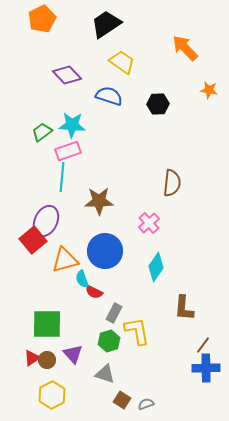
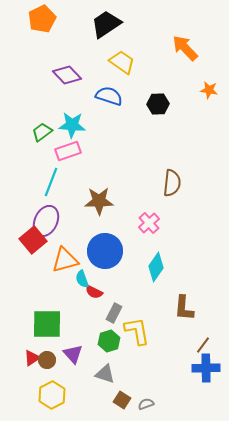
cyan line: moved 11 px left, 5 px down; rotated 16 degrees clockwise
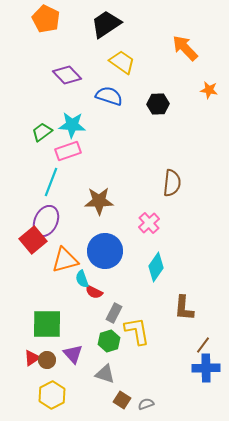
orange pentagon: moved 4 px right; rotated 20 degrees counterclockwise
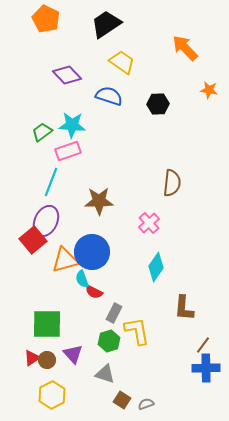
blue circle: moved 13 px left, 1 px down
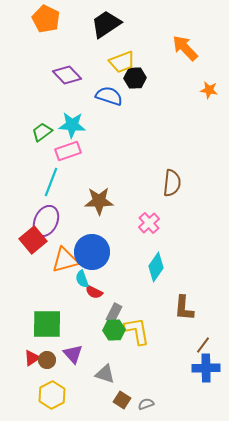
yellow trapezoid: rotated 124 degrees clockwise
black hexagon: moved 23 px left, 26 px up
green hexagon: moved 5 px right, 11 px up; rotated 15 degrees clockwise
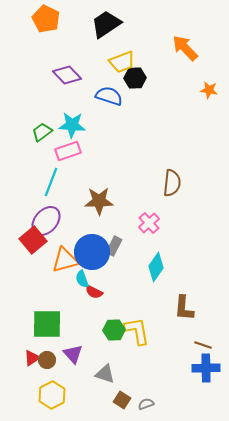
purple ellipse: rotated 16 degrees clockwise
gray rectangle: moved 67 px up
brown line: rotated 72 degrees clockwise
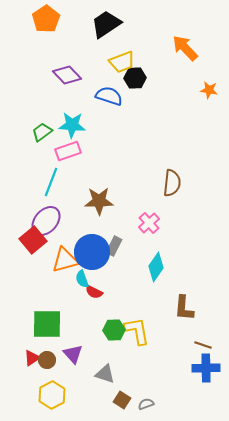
orange pentagon: rotated 12 degrees clockwise
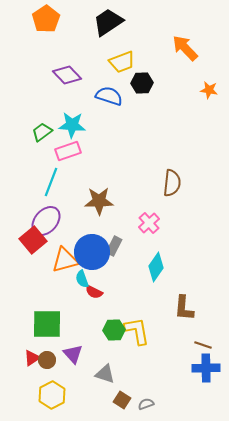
black trapezoid: moved 2 px right, 2 px up
black hexagon: moved 7 px right, 5 px down
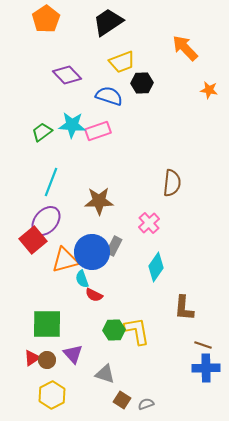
pink rectangle: moved 30 px right, 20 px up
red semicircle: moved 3 px down
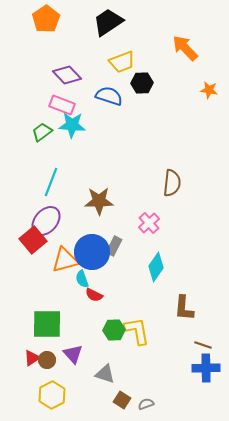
pink rectangle: moved 36 px left, 26 px up; rotated 40 degrees clockwise
